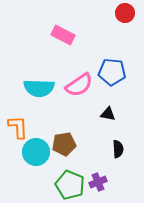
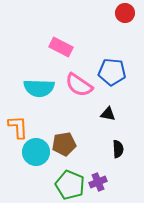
pink rectangle: moved 2 px left, 12 px down
pink semicircle: rotated 68 degrees clockwise
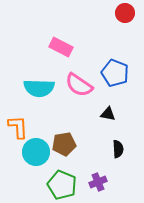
blue pentagon: moved 3 px right, 1 px down; rotated 16 degrees clockwise
green pentagon: moved 8 px left
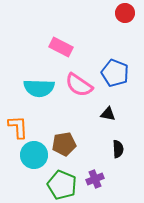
cyan circle: moved 2 px left, 3 px down
purple cross: moved 3 px left, 3 px up
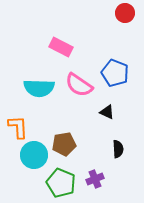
black triangle: moved 1 px left, 2 px up; rotated 14 degrees clockwise
green pentagon: moved 1 px left, 2 px up
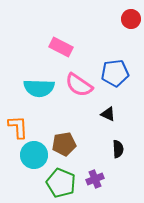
red circle: moved 6 px right, 6 px down
blue pentagon: rotated 28 degrees counterclockwise
black triangle: moved 1 px right, 2 px down
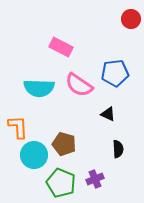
brown pentagon: rotated 25 degrees clockwise
